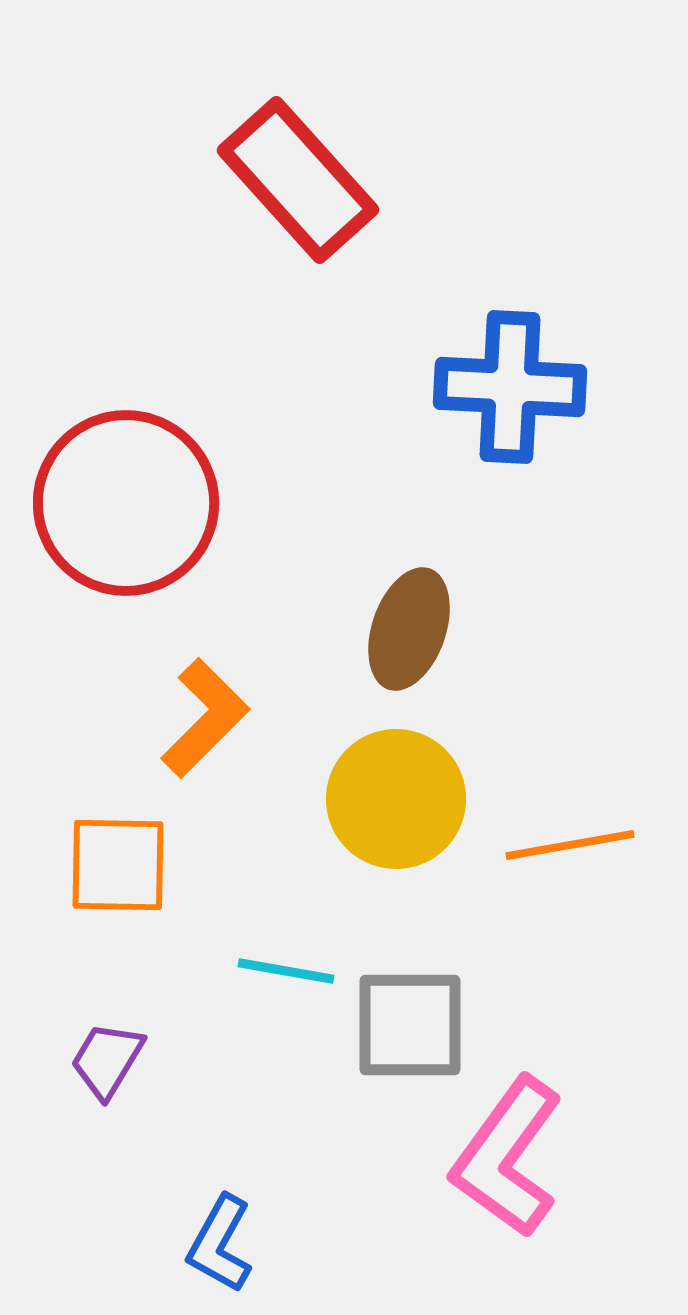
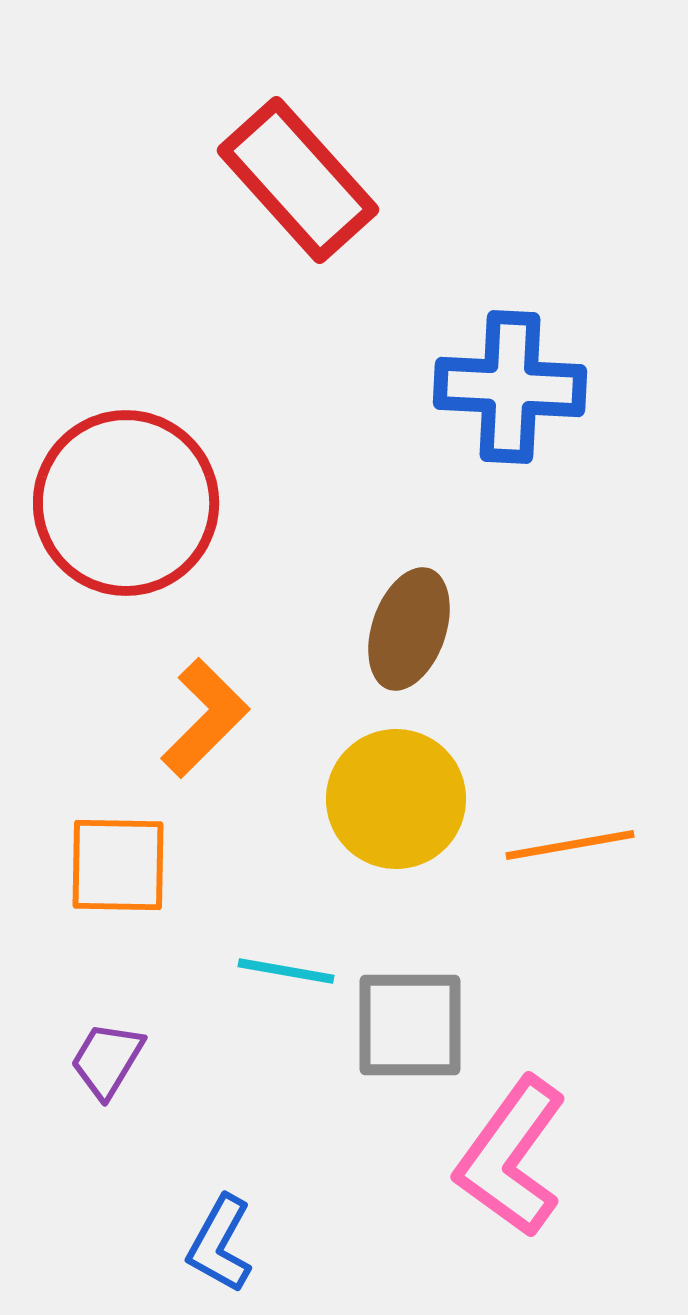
pink L-shape: moved 4 px right
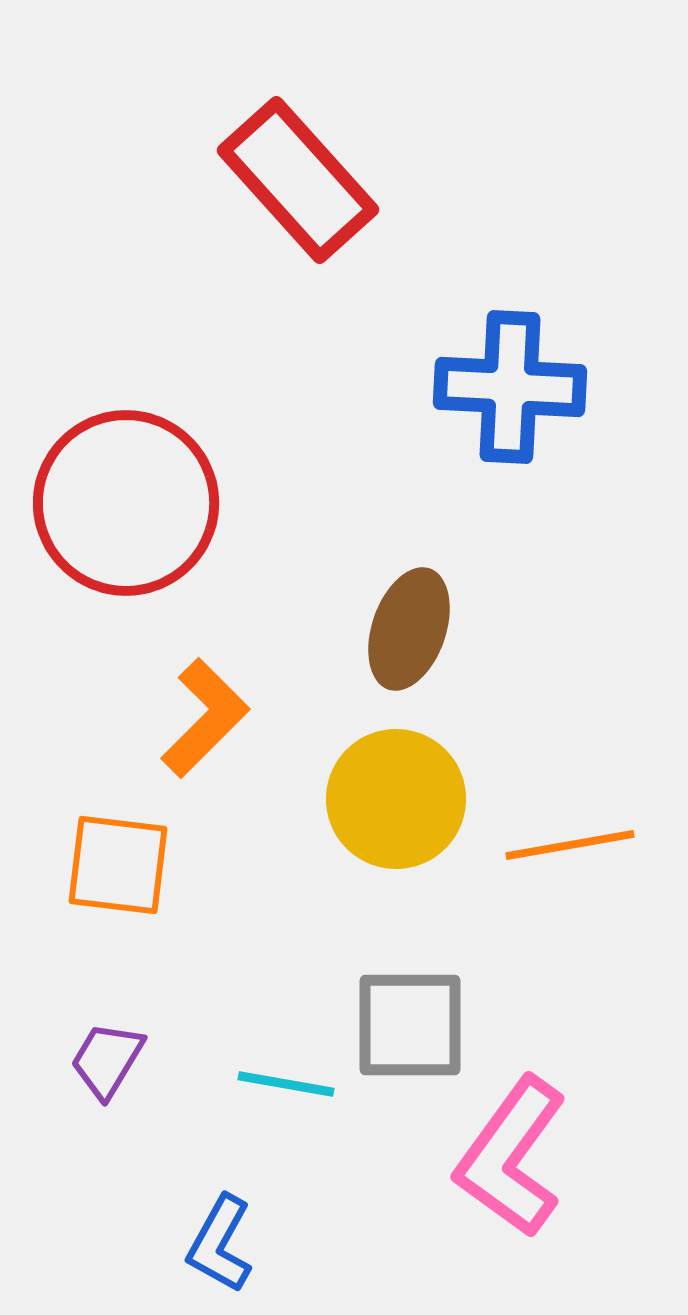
orange square: rotated 6 degrees clockwise
cyan line: moved 113 px down
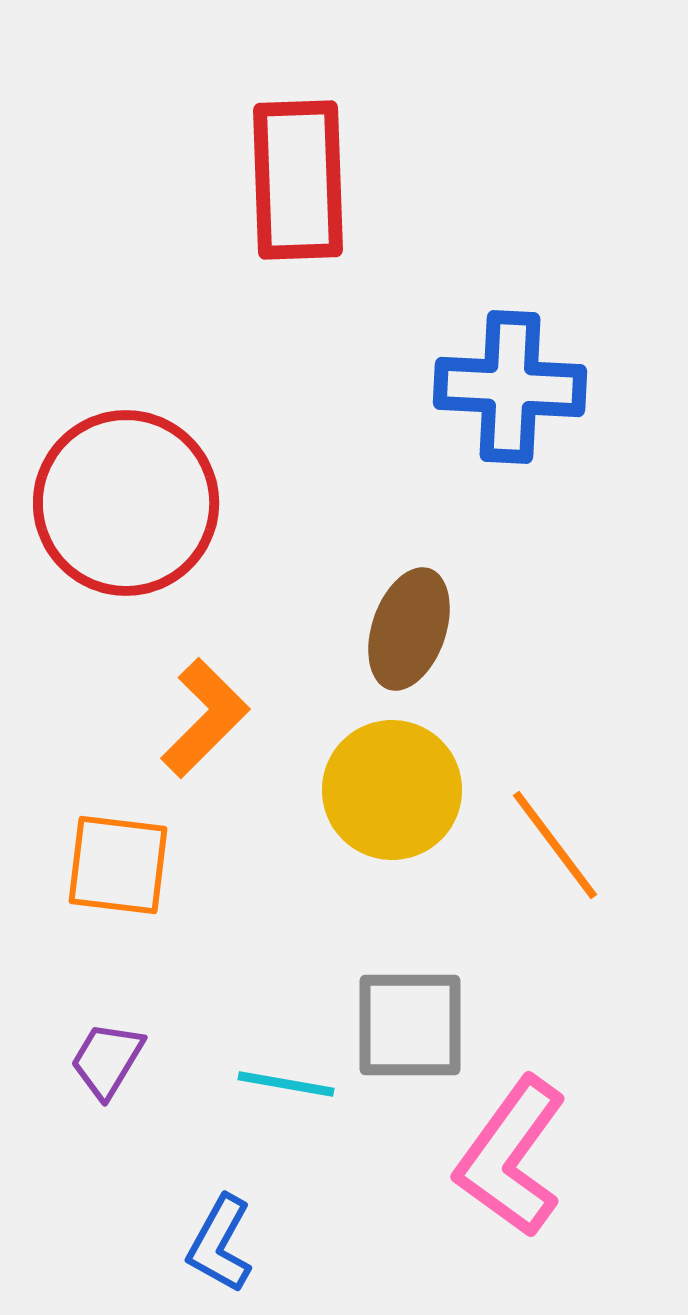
red rectangle: rotated 40 degrees clockwise
yellow circle: moved 4 px left, 9 px up
orange line: moved 15 px left; rotated 63 degrees clockwise
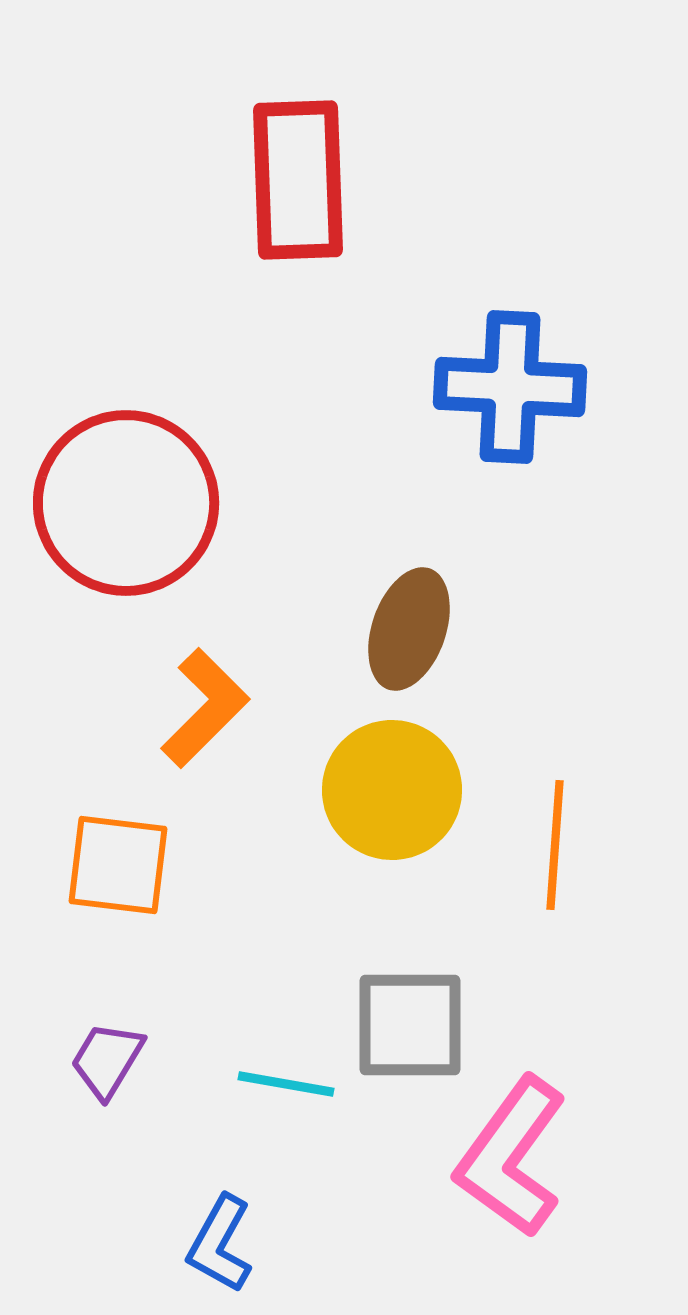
orange L-shape: moved 10 px up
orange line: rotated 41 degrees clockwise
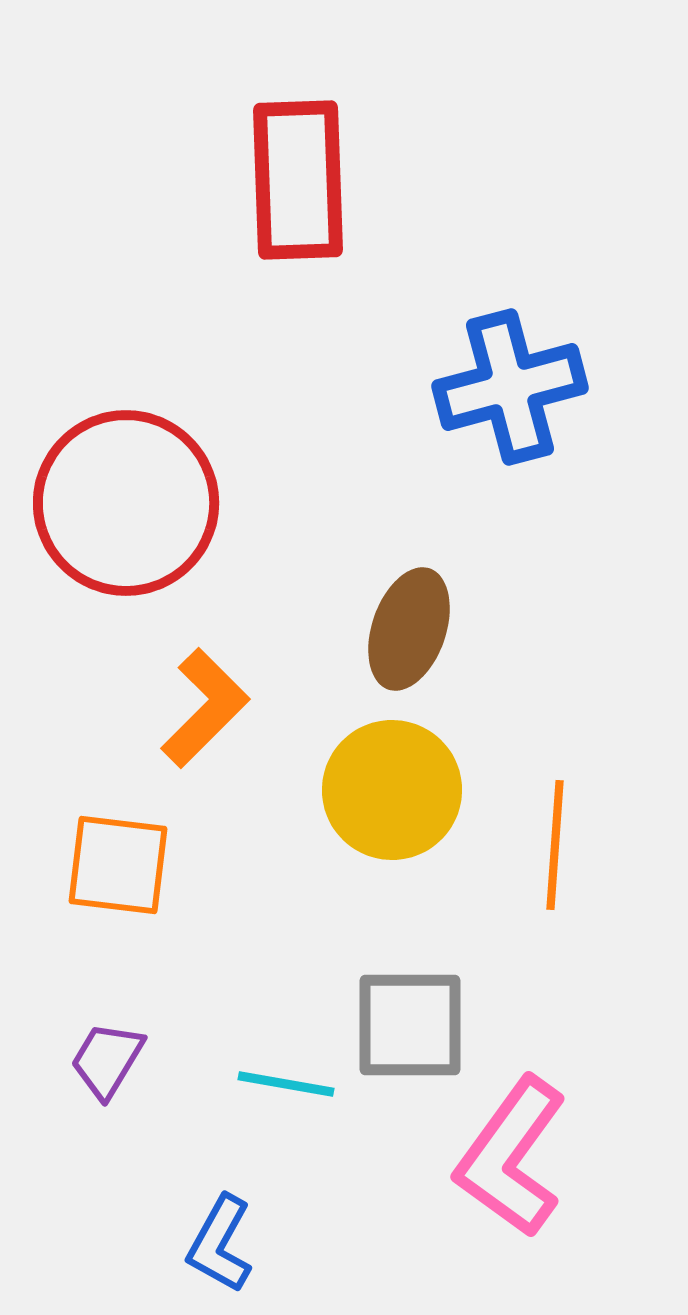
blue cross: rotated 18 degrees counterclockwise
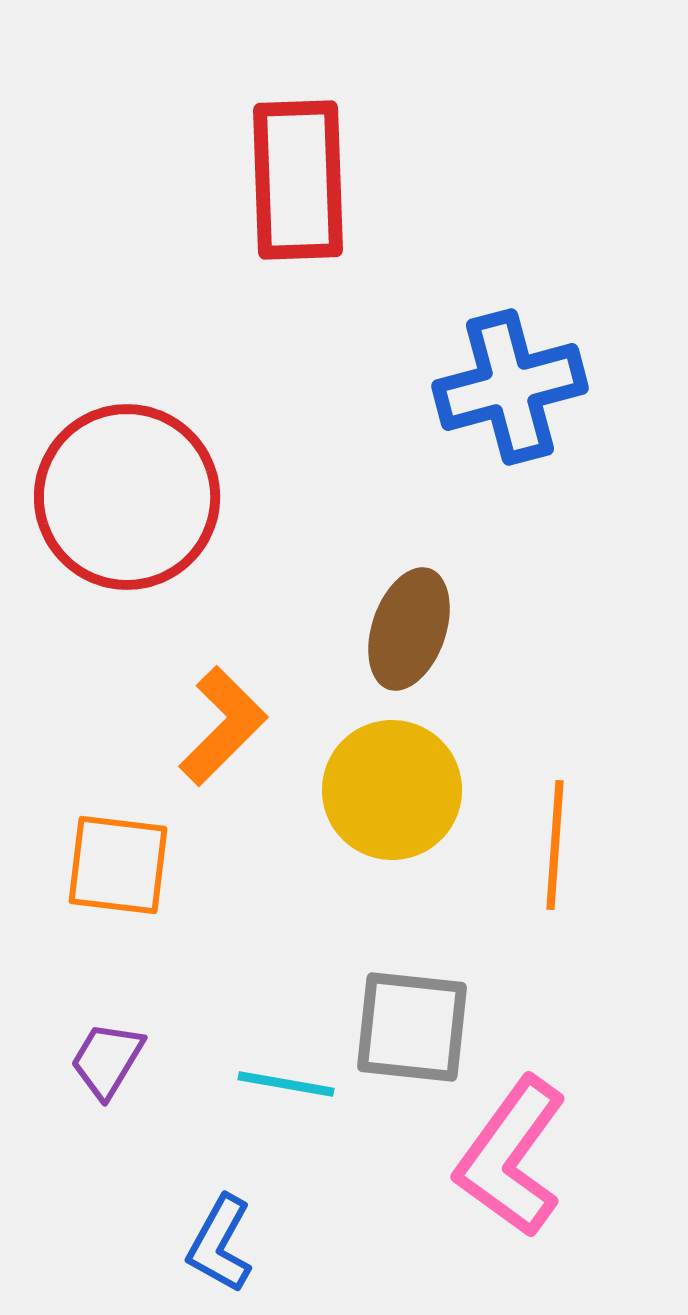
red circle: moved 1 px right, 6 px up
orange L-shape: moved 18 px right, 18 px down
gray square: moved 2 px right, 2 px down; rotated 6 degrees clockwise
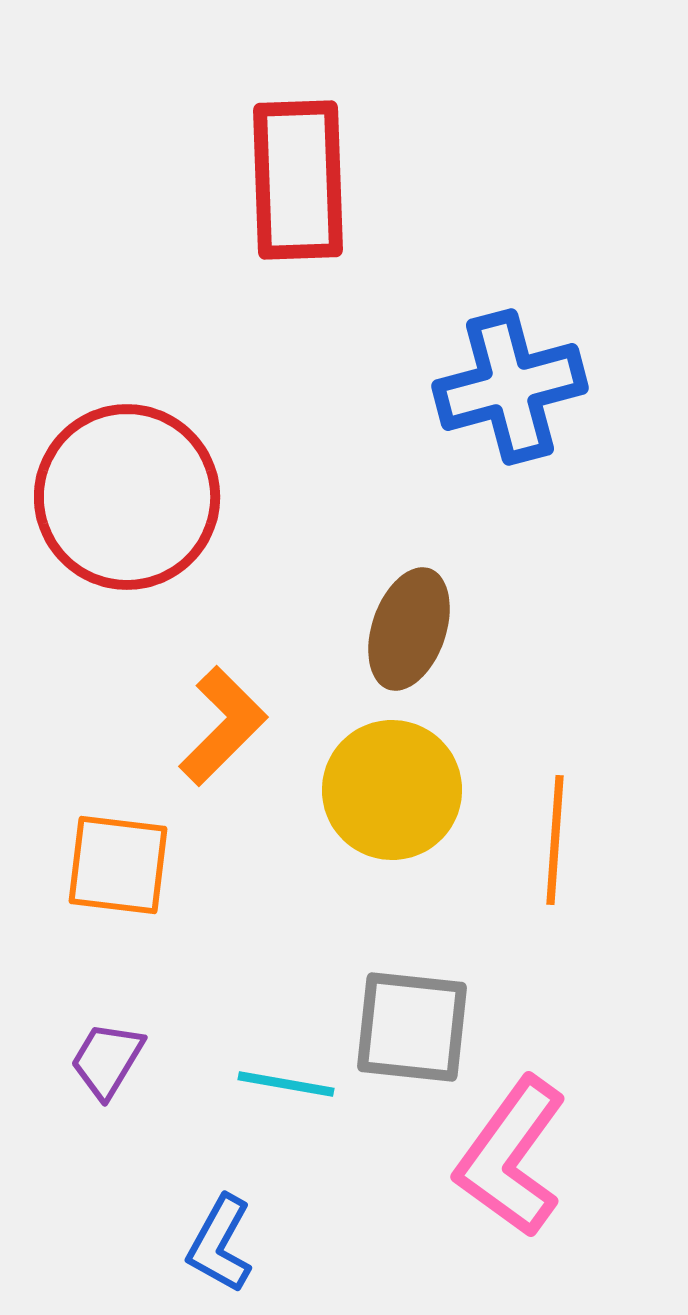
orange line: moved 5 px up
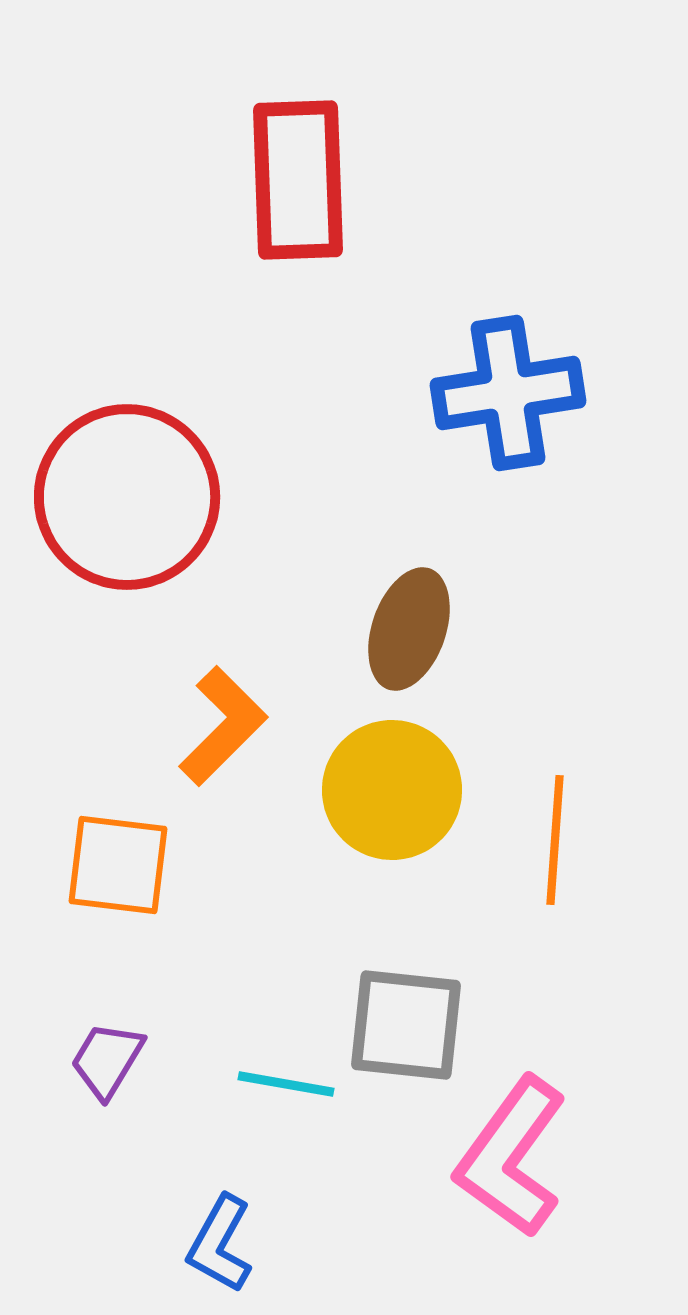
blue cross: moved 2 px left, 6 px down; rotated 6 degrees clockwise
gray square: moved 6 px left, 2 px up
